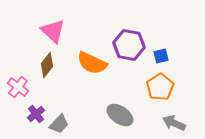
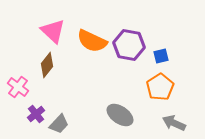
orange semicircle: moved 22 px up
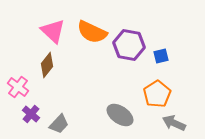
orange semicircle: moved 9 px up
orange pentagon: moved 3 px left, 7 px down
purple cross: moved 5 px left; rotated 12 degrees counterclockwise
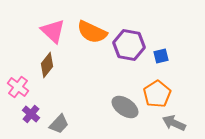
gray ellipse: moved 5 px right, 8 px up
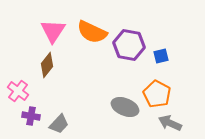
pink triangle: rotated 20 degrees clockwise
pink cross: moved 4 px down
orange pentagon: rotated 12 degrees counterclockwise
gray ellipse: rotated 12 degrees counterclockwise
purple cross: moved 2 px down; rotated 30 degrees counterclockwise
gray arrow: moved 4 px left
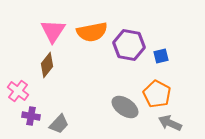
orange semicircle: rotated 36 degrees counterclockwise
gray ellipse: rotated 12 degrees clockwise
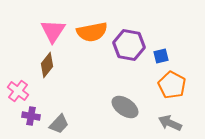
orange pentagon: moved 15 px right, 9 px up
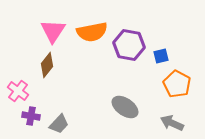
orange pentagon: moved 5 px right, 1 px up
gray arrow: moved 2 px right
